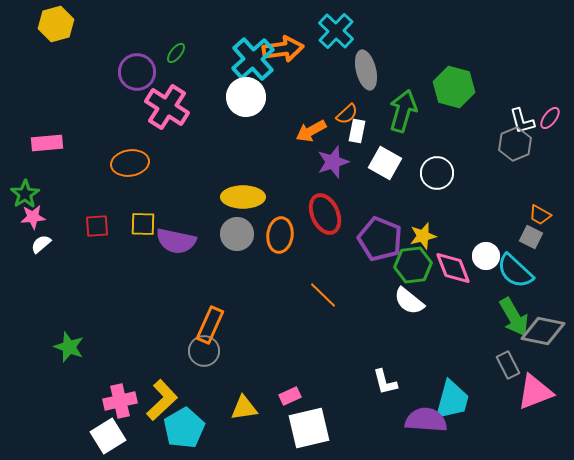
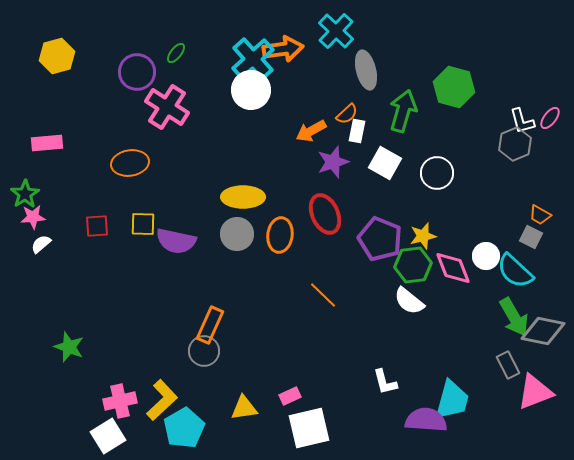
yellow hexagon at (56, 24): moved 1 px right, 32 px down
white circle at (246, 97): moved 5 px right, 7 px up
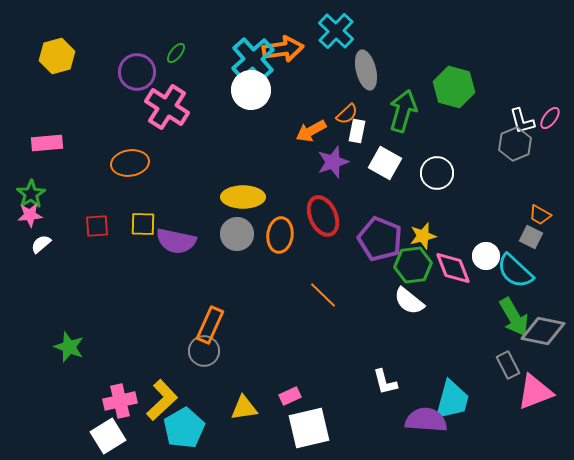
green star at (25, 194): moved 6 px right
red ellipse at (325, 214): moved 2 px left, 2 px down
pink star at (33, 217): moved 3 px left, 2 px up
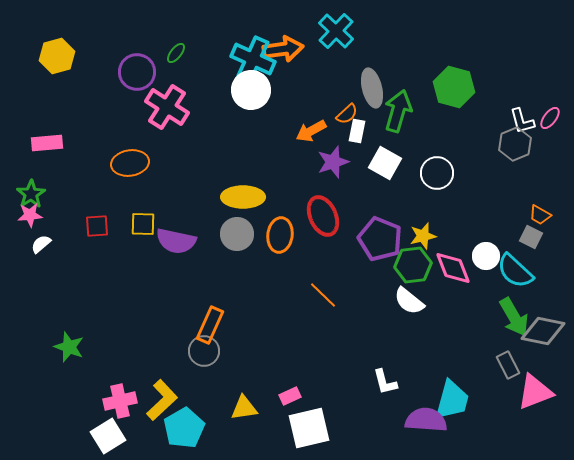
cyan cross at (253, 59): rotated 24 degrees counterclockwise
gray ellipse at (366, 70): moved 6 px right, 18 px down
green arrow at (403, 111): moved 5 px left
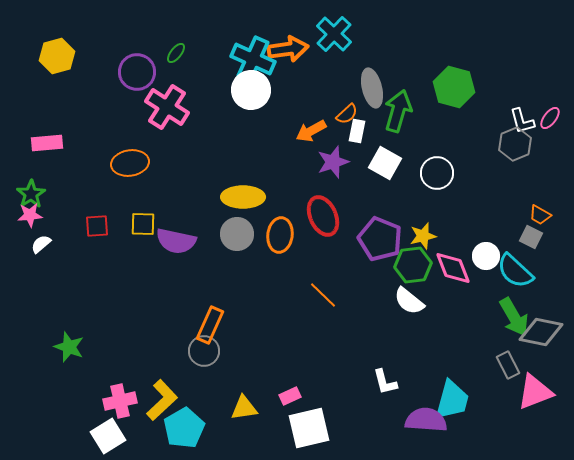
cyan cross at (336, 31): moved 2 px left, 3 px down
orange arrow at (283, 49): moved 5 px right
gray diamond at (543, 331): moved 2 px left, 1 px down
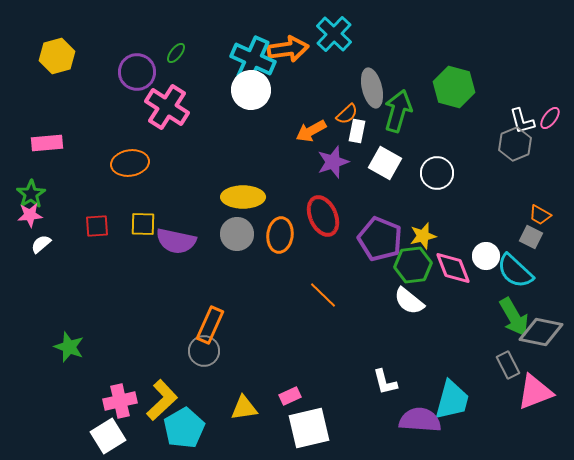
purple semicircle at (426, 420): moved 6 px left
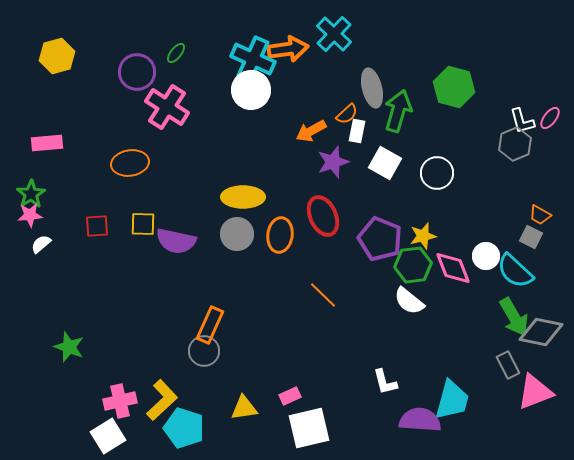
cyan pentagon at (184, 428): rotated 24 degrees counterclockwise
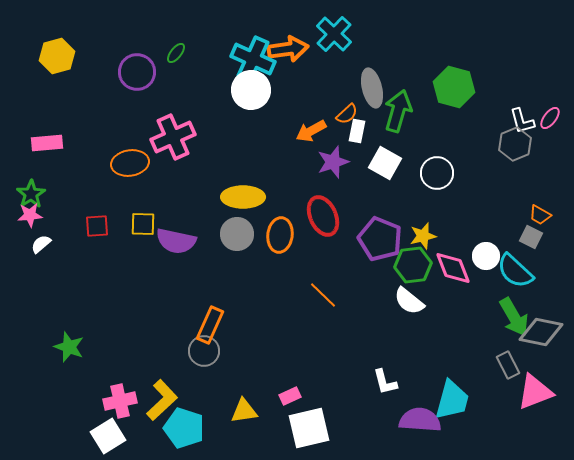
pink cross at (167, 107): moved 6 px right, 30 px down; rotated 33 degrees clockwise
yellow triangle at (244, 408): moved 3 px down
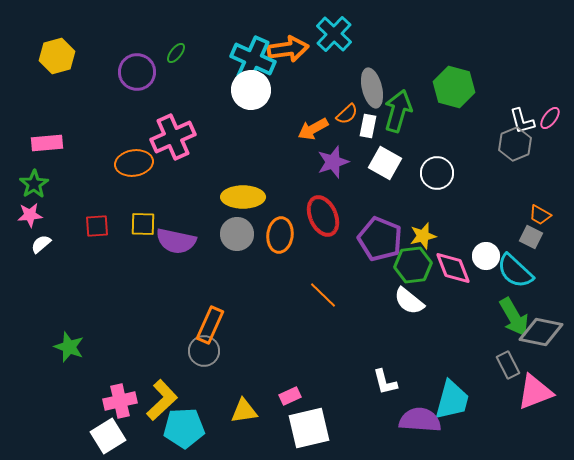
orange arrow at (311, 131): moved 2 px right, 2 px up
white rectangle at (357, 131): moved 11 px right, 5 px up
orange ellipse at (130, 163): moved 4 px right
green star at (31, 194): moved 3 px right, 10 px up
cyan pentagon at (184, 428): rotated 21 degrees counterclockwise
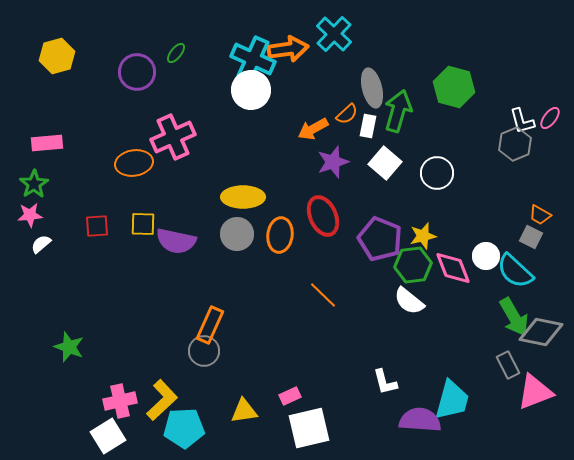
white square at (385, 163): rotated 12 degrees clockwise
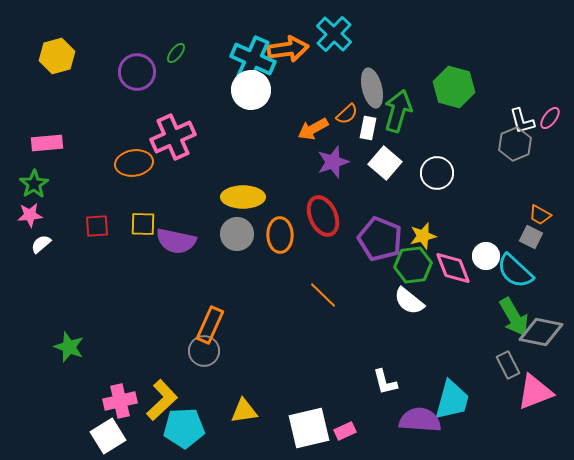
white rectangle at (368, 126): moved 2 px down
orange ellipse at (280, 235): rotated 8 degrees counterclockwise
pink rectangle at (290, 396): moved 55 px right, 35 px down
